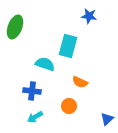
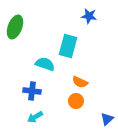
orange circle: moved 7 px right, 5 px up
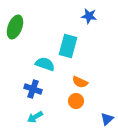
blue cross: moved 1 px right, 2 px up; rotated 12 degrees clockwise
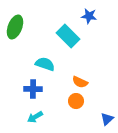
cyan rectangle: moved 10 px up; rotated 60 degrees counterclockwise
blue cross: rotated 18 degrees counterclockwise
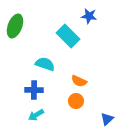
green ellipse: moved 1 px up
orange semicircle: moved 1 px left, 1 px up
blue cross: moved 1 px right, 1 px down
cyan arrow: moved 1 px right, 2 px up
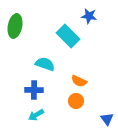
green ellipse: rotated 10 degrees counterclockwise
blue triangle: rotated 24 degrees counterclockwise
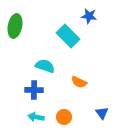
cyan semicircle: moved 2 px down
orange semicircle: moved 1 px down
orange circle: moved 12 px left, 16 px down
cyan arrow: moved 2 px down; rotated 42 degrees clockwise
blue triangle: moved 5 px left, 6 px up
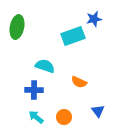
blue star: moved 5 px right, 3 px down; rotated 21 degrees counterclockwise
green ellipse: moved 2 px right, 1 px down
cyan rectangle: moved 5 px right; rotated 65 degrees counterclockwise
blue triangle: moved 4 px left, 2 px up
cyan arrow: rotated 28 degrees clockwise
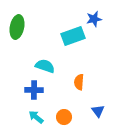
orange semicircle: rotated 70 degrees clockwise
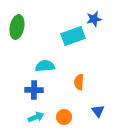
cyan semicircle: rotated 24 degrees counterclockwise
cyan arrow: rotated 119 degrees clockwise
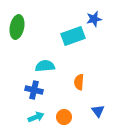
blue cross: rotated 12 degrees clockwise
